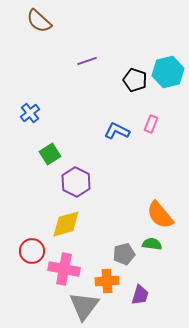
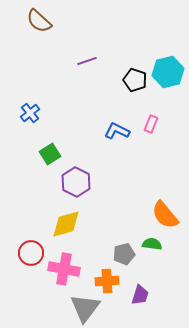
orange semicircle: moved 5 px right
red circle: moved 1 px left, 2 px down
gray triangle: moved 1 px right, 2 px down
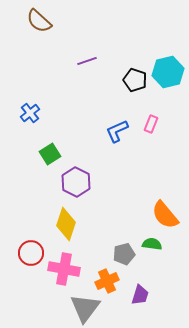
blue L-shape: rotated 50 degrees counterclockwise
yellow diamond: rotated 56 degrees counterclockwise
orange cross: rotated 20 degrees counterclockwise
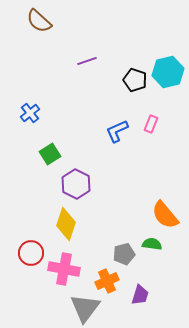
purple hexagon: moved 2 px down
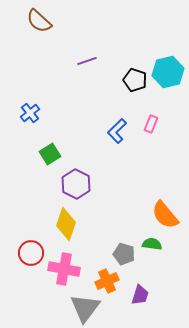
blue L-shape: rotated 20 degrees counterclockwise
gray pentagon: rotated 30 degrees clockwise
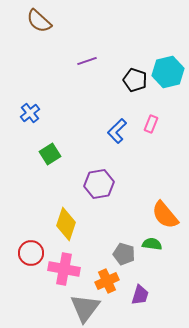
purple hexagon: moved 23 px right; rotated 24 degrees clockwise
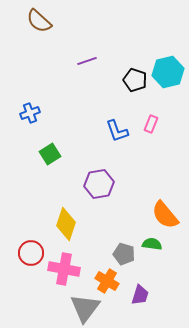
blue cross: rotated 18 degrees clockwise
blue L-shape: rotated 65 degrees counterclockwise
orange cross: rotated 35 degrees counterclockwise
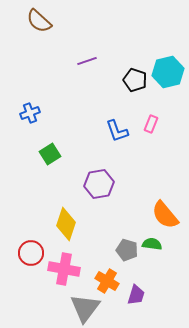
gray pentagon: moved 3 px right, 4 px up
purple trapezoid: moved 4 px left
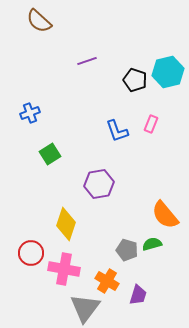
green semicircle: rotated 24 degrees counterclockwise
purple trapezoid: moved 2 px right
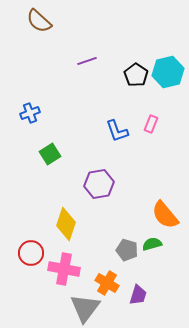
black pentagon: moved 1 px right, 5 px up; rotated 15 degrees clockwise
orange cross: moved 2 px down
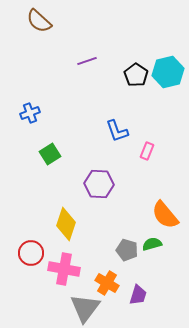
pink rectangle: moved 4 px left, 27 px down
purple hexagon: rotated 12 degrees clockwise
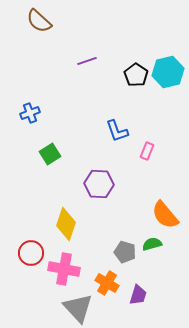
gray pentagon: moved 2 px left, 2 px down
gray triangle: moved 7 px left; rotated 20 degrees counterclockwise
